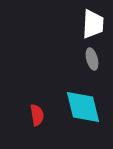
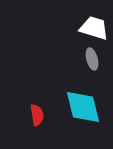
white trapezoid: moved 1 px right, 4 px down; rotated 76 degrees counterclockwise
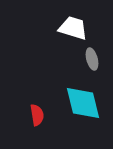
white trapezoid: moved 21 px left
cyan diamond: moved 4 px up
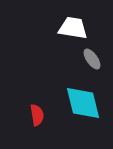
white trapezoid: rotated 8 degrees counterclockwise
gray ellipse: rotated 20 degrees counterclockwise
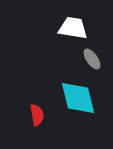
cyan diamond: moved 5 px left, 5 px up
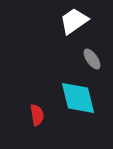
white trapezoid: moved 1 px right, 7 px up; rotated 44 degrees counterclockwise
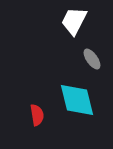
white trapezoid: rotated 28 degrees counterclockwise
cyan diamond: moved 1 px left, 2 px down
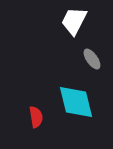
cyan diamond: moved 1 px left, 2 px down
red semicircle: moved 1 px left, 2 px down
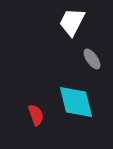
white trapezoid: moved 2 px left, 1 px down
red semicircle: moved 2 px up; rotated 10 degrees counterclockwise
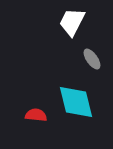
red semicircle: rotated 65 degrees counterclockwise
